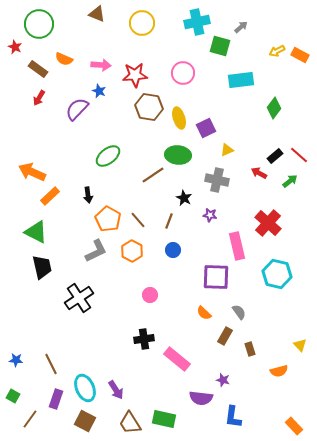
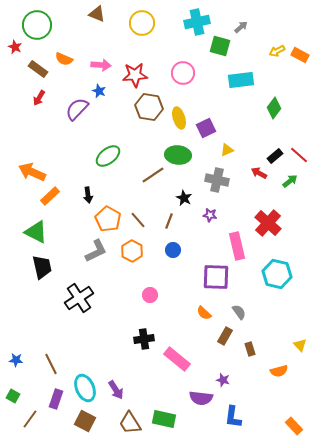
green circle at (39, 24): moved 2 px left, 1 px down
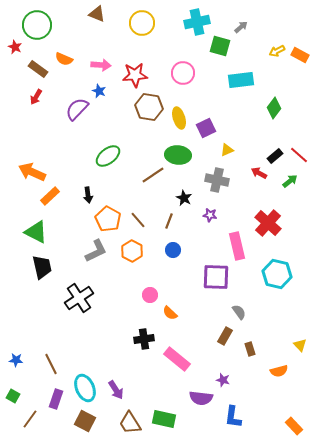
red arrow at (39, 98): moved 3 px left, 1 px up
orange semicircle at (204, 313): moved 34 px left
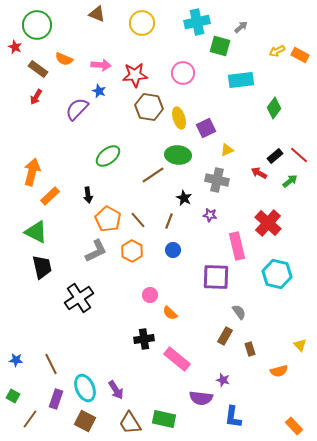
orange arrow at (32, 172): rotated 80 degrees clockwise
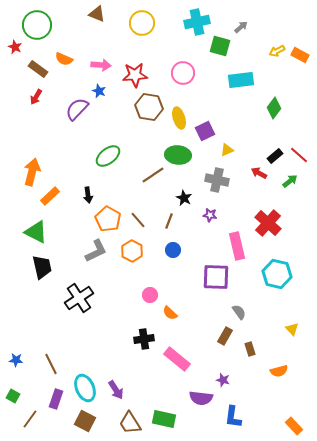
purple square at (206, 128): moved 1 px left, 3 px down
yellow triangle at (300, 345): moved 8 px left, 16 px up
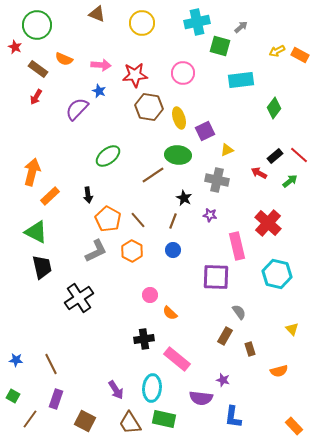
brown line at (169, 221): moved 4 px right
cyan ellipse at (85, 388): moved 67 px right; rotated 28 degrees clockwise
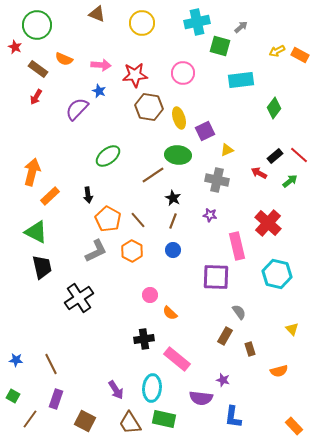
black star at (184, 198): moved 11 px left
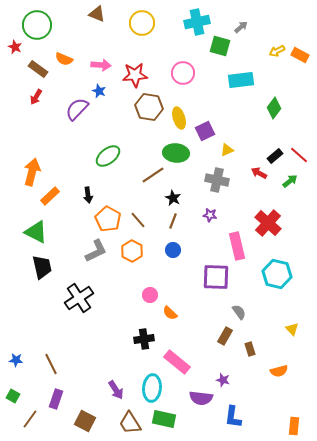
green ellipse at (178, 155): moved 2 px left, 2 px up
pink rectangle at (177, 359): moved 3 px down
orange rectangle at (294, 426): rotated 48 degrees clockwise
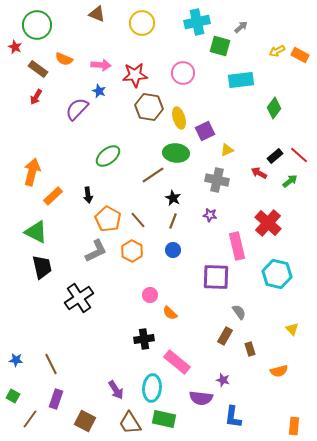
orange rectangle at (50, 196): moved 3 px right
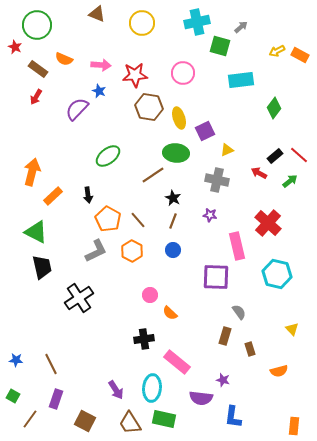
brown rectangle at (225, 336): rotated 12 degrees counterclockwise
